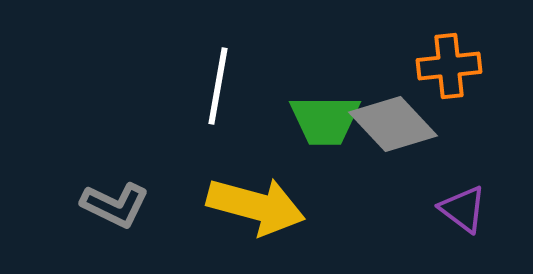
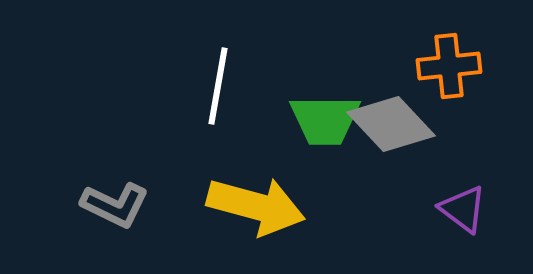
gray diamond: moved 2 px left
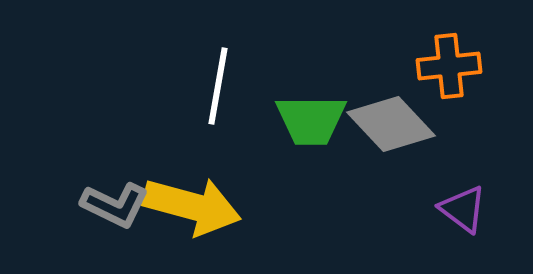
green trapezoid: moved 14 px left
yellow arrow: moved 64 px left
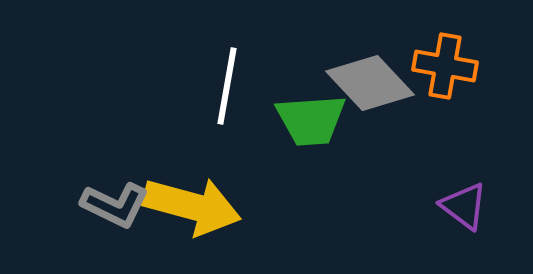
orange cross: moved 4 px left; rotated 16 degrees clockwise
white line: moved 9 px right
green trapezoid: rotated 4 degrees counterclockwise
gray diamond: moved 21 px left, 41 px up
purple triangle: moved 1 px right, 3 px up
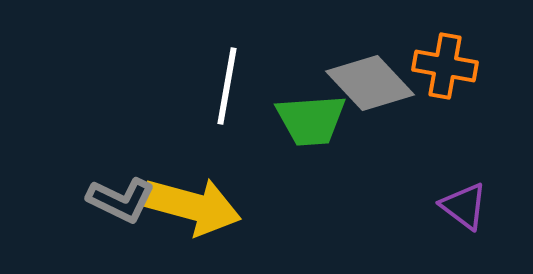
gray L-shape: moved 6 px right, 5 px up
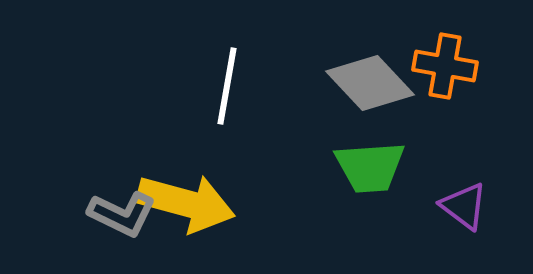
green trapezoid: moved 59 px right, 47 px down
gray L-shape: moved 1 px right, 14 px down
yellow arrow: moved 6 px left, 3 px up
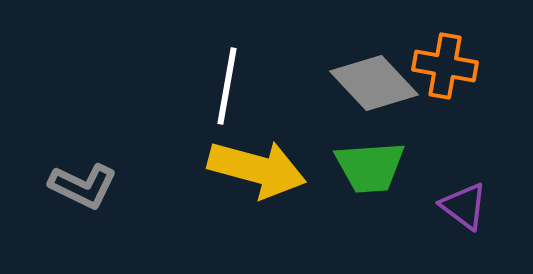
gray diamond: moved 4 px right
yellow arrow: moved 71 px right, 34 px up
gray L-shape: moved 39 px left, 28 px up
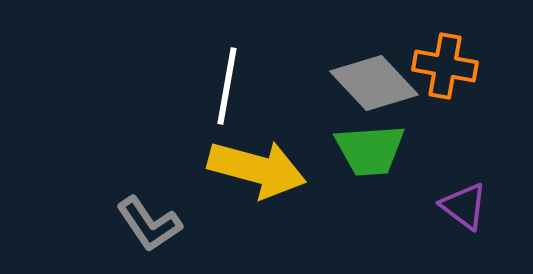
green trapezoid: moved 17 px up
gray L-shape: moved 66 px right, 38 px down; rotated 30 degrees clockwise
